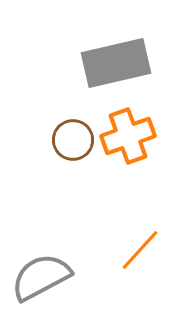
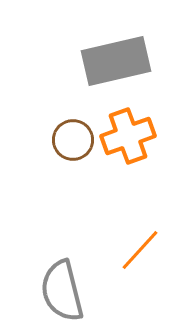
gray rectangle: moved 2 px up
gray semicircle: moved 21 px right, 14 px down; rotated 76 degrees counterclockwise
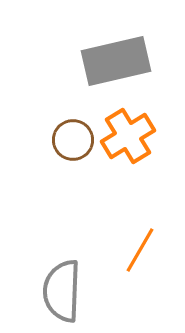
orange cross: rotated 12 degrees counterclockwise
orange line: rotated 12 degrees counterclockwise
gray semicircle: rotated 16 degrees clockwise
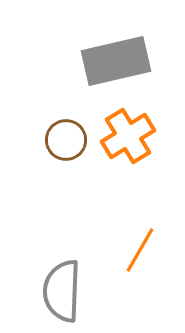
brown circle: moved 7 px left
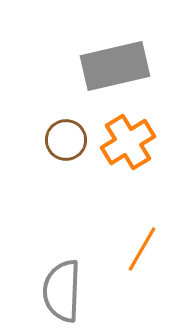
gray rectangle: moved 1 px left, 5 px down
orange cross: moved 6 px down
orange line: moved 2 px right, 1 px up
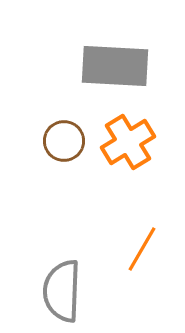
gray rectangle: rotated 16 degrees clockwise
brown circle: moved 2 px left, 1 px down
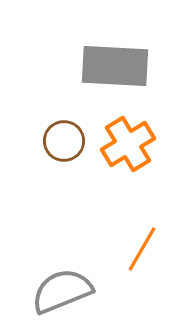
orange cross: moved 2 px down
gray semicircle: rotated 66 degrees clockwise
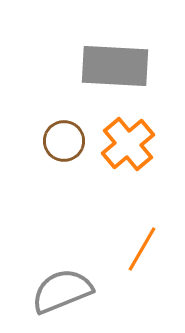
orange cross: rotated 8 degrees counterclockwise
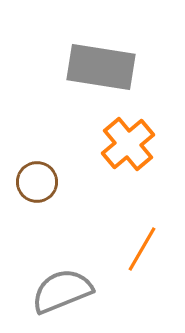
gray rectangle: moved 14 px left, 1 px down; rotated 6 degrees clockwise
brown circle: moved 27 px left, 41 px down
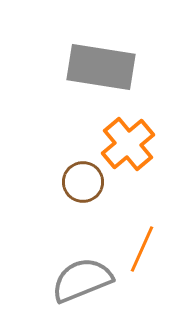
brown circle: moved 46 px right
orange line: rotated 6 degrees counterclockwise
gray semicircle: moved 20 px right, 11 px up
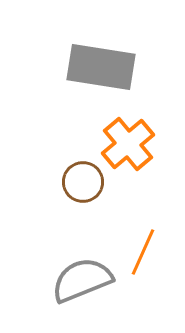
orange line: moved 1 px right, 3 px down
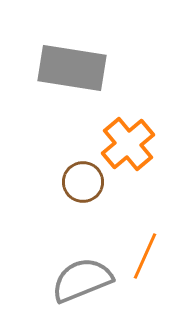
gray rectangle: moved 29 px left, 1 px down
orange line: moved 2 px right, 4 px down
